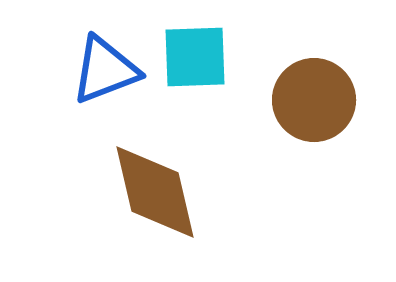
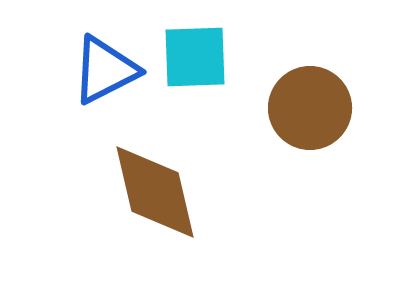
blue triangle: rotated 6 degrees counterclockwise
brown circle: moved 4 px left, 8 px down
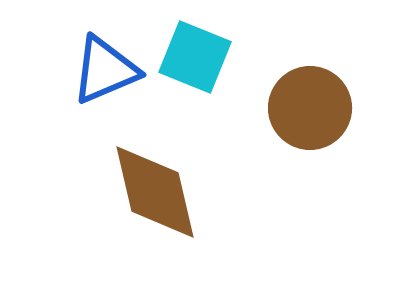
cyan square: rotated 24 degrees clockwise
blue triangle: rotated 4 degrees clockwise
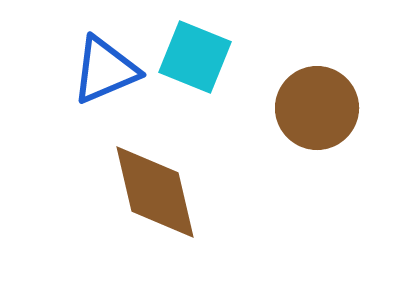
brown circle: moved 7 px right
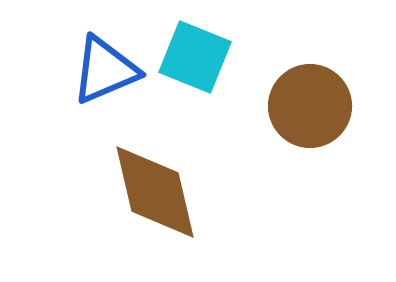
brown circle: moved 7 px left, 2 px up
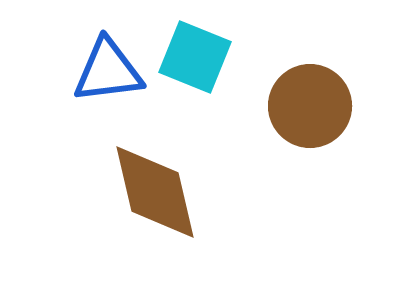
blue triangle: moved 3 px right, 1 px down; rotated 16 degrees clockwise
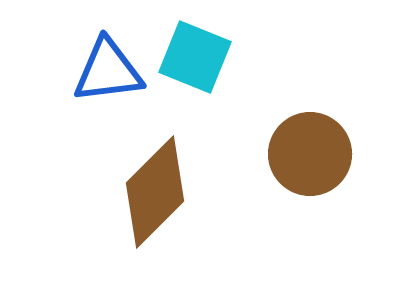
brown circle: moved 48 px down
brown diamond: rotated 58 degrees clockwise
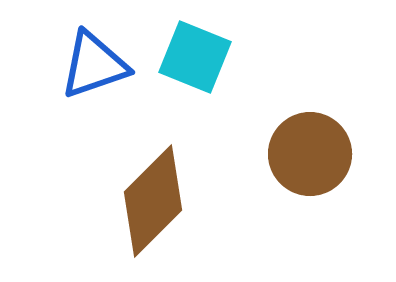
blue triangle: moved 14 px left, 6 px up; rotated 12 degrees counterclockwise
brown diamond: moved 2 px left, 9 px down
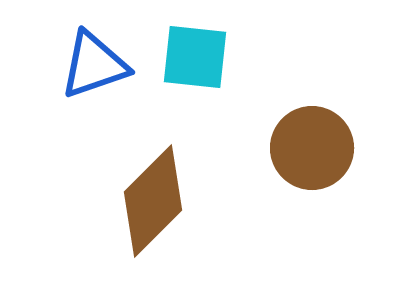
cyan square: rotated 16 degrees counterclockwise
brown circle: moved 2 px right, 6 px up
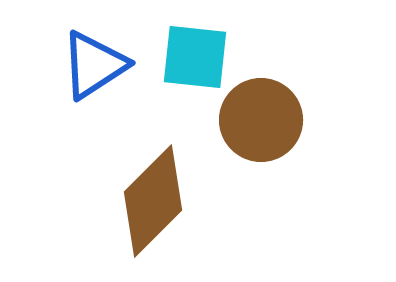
blue triangle: rotated 14 degrees counterclockwise
brown circle: moved 51 px left, 28 px up
